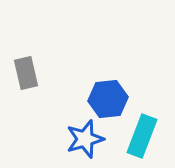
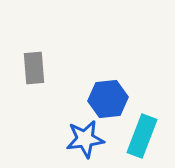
gray rectangle: moved 8 px right, 5 px up; rotated 8 degrees clockwise
blue star: rotated 9 degrees clockwise
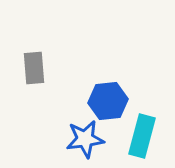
blue hexagon: moved 2 px down
cyan rectangle: rotated 6 degrees counterclockwise
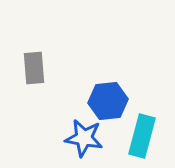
blue star: moved 1 px left, 1 px up; rotated 18 degrees clockwise
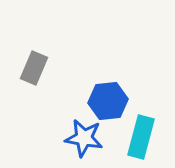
gray rectangle: rotated 28 degrees clockwise
cyan rectangle: moved 1 px left, 1 px down
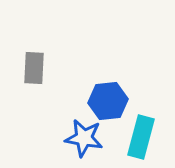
gray rectangle: rotated 20 degrees counterclockwise
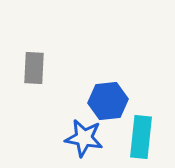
cyan rectangle: rotated 9 degrees counterclockwise
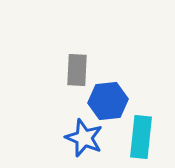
gray rectangle: moved 43 px right, 2 px down
blue star: rotated 12 degrees clockwise
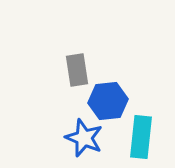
gray rectangle: rotated 12 degrees counterclockwise
